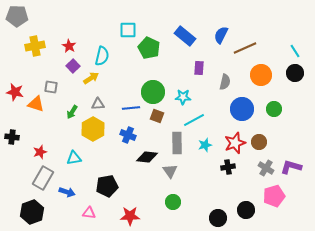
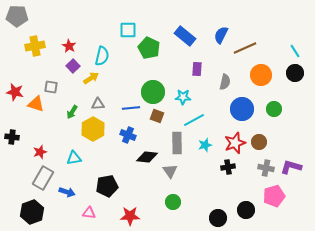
purple rectangle at (199, 68): moved 2 px left, 1 px down
gray cross at (266, 168): rotated 21 degrees counterclockwise
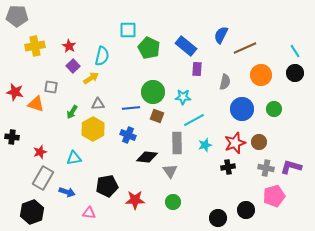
blue rectangle at (185, 36): moved 1 px right, 10 px down
red star at (130, 216): moved 5 px right, 16 px up
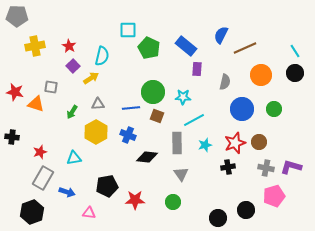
yellow hexagon at (93, 129): moved 3 px right, 3 px down
gray triangle at (170, 171): moved 11 px right, 3 px down
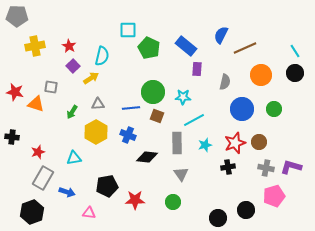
red star at (40, 152): moved 2 px left
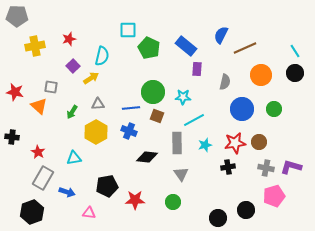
red star at (69, 46): moved 7 px up; rotated 24 degrees clockwise
orange triangle at (36, 104): moved 3 px right, 2 px down; rotated 24 degrees clockwise
blue cross at (128, 135): moved 1 px right, 4 px up
red star at (235, 143): rotated 10 degrees clockwise
red star at (38, 152): rotated 24 degrees counterclockwise
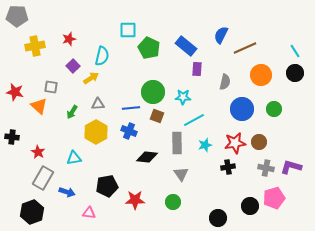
pink pentagon at (274, 196): moved 2 px down
black circle at (246, 210): moved 4 px right, 4 px up
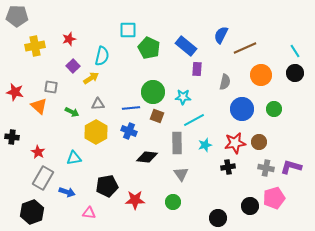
green arrow at (72, 112): rotated 96 degrees counterclockwise
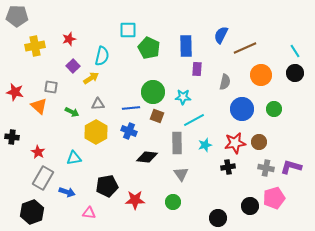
blue rectangle at (186, 46): rotated 50 degrees clockwise
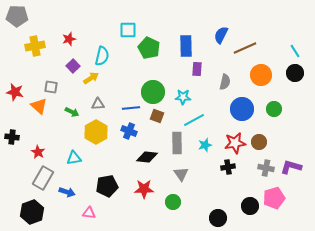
red star at (135, 200): moved 9 px right, 11 px up
